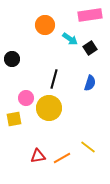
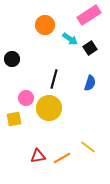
pink rectangle: moved 1 px left; rotated 25 degrees counterclockwise
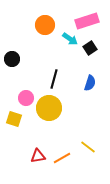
pink rectangle: moved 2 px left, 6 px down; rotated 15 degrees clockwise
yellow square: rotated 28 degrees clockwise
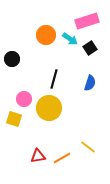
orange circle: moved 1 px right, 10 px down
pink circle: moved 2 px left, 1 px down
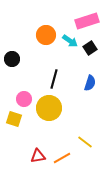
cyan arrow: moved 2 px down
yellow line: moved 3 px left, 5 px up
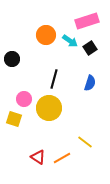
red triangle: moved 1 px down; rotated 42 degrees clockwise
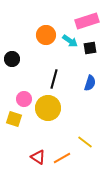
black square: rotated 24 degrees clockwise
yellow circle: moved 1 px left
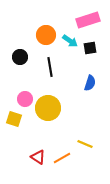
pink rectangle: moved 1 px right, 1 px up
black circle: moved 8 px right, 2 px up
black line: moved 4 px left, 12 px up; rotated 24 degrees counterclockwise
pink circle: moved 1 px right
yellow line: moved 2 px down; rotated 14 degrees counterclockwise
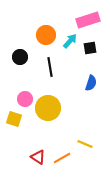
cyan arrow: rotated 84 degrees counterclockwise
blue semicircle: moved 1 px right
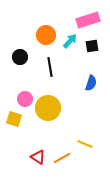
black square: moved 2 px right, 2 px up
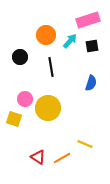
black line: moved 1 px right
